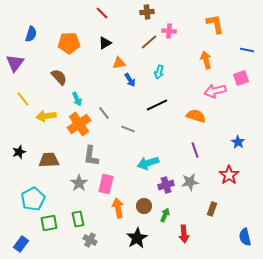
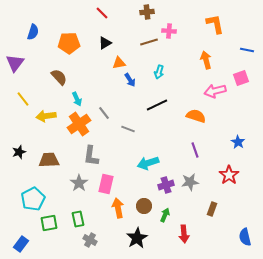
blue semicircle at (31, 34): moved 2 px right, 2 px up
brown line at (149, 42): rotated 24 degrees clockwise
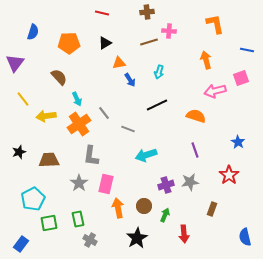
red line at (102, 13): rotated 32 degrees counterclockwise
cyan arrow at (148, 163): moved 2 px left, 8 px up
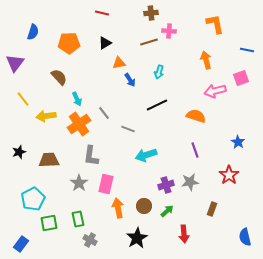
brown cross at (147, 12): moved 4 px right, 1 px down
green arrow at (165, 215): moved 2 px right, 4 px up; rotated 24 degrees clockwise
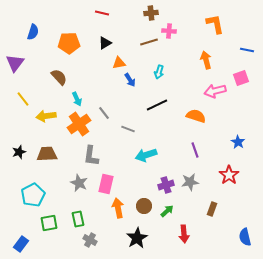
brown trapezoid at (49, 160): moved 2 px left, 6 px up
gray star at (79, 183): rotated 12 degrees counterclockwise
cyan pentagon at (33, 199): moved 4 px up
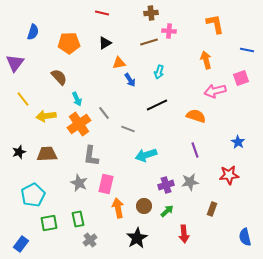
red star at (229, 175): rotated 30 degrees clockwise
gray cross at (90, 240): rotated 24 degrees clockwise
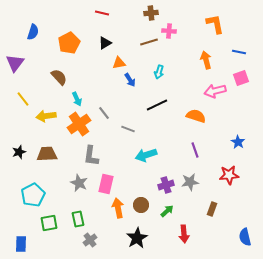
orange pentagon at (69, 43): rotated 25 degrees counterclockwise
blue line at (247, 50): moved 8 px left, 2 px down
brown circle at (144, 206): moved 3 px left, 1 px up
blue rectangle at (21, 244): rotated 35 degrees counterclockwise
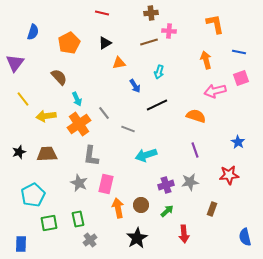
blue arrow at (130, 80): moved 5 px right, 6 px down
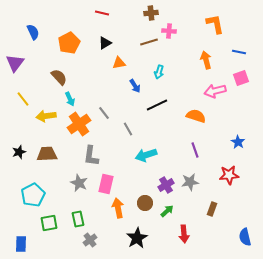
blue semicircle at (33, 32): rotated 42 degrees counterclockwise
cyan arrow at (77, 99): moved 7 px left
gray line at (128, 129): rotated 40 degrees clockwise
purple cross at (166, 185): rotated 14 degrees counterclockwise
brown circle at (141, 205): moved 4 px right, 2 px up
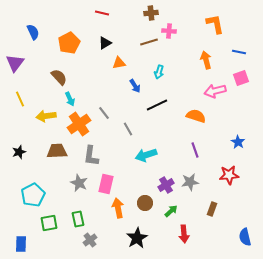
yellow line at (23, 99): moved 3 px left; rotated 14 degrees clockwise
brown trapezoid at (47, 154): moved 10 px right, 3 px up
green arrow at (167, 211): moved 4 px right
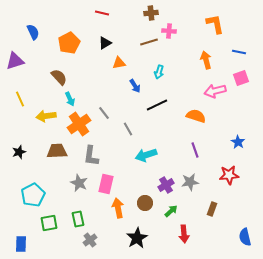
purple triangle at (15, 63): moved 2 px up; rotated 36 degrees clockwise
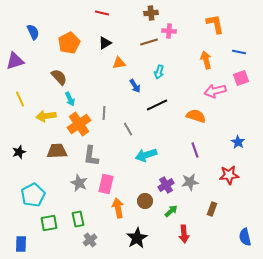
gray line at (104, 113): rotated 40 degrees clockwise
brown circle at (145, 203): moved 2 px up
